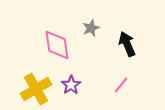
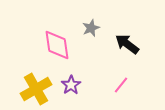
black arrow: rotated 30 degrees counterclockwise
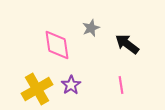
pink line: rotated 48 degrees counterclockwise
yellow cross: moved 1 px right
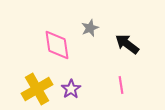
gray star: moved 1 px left
purple star: moved 4 px down
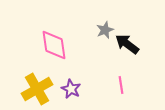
gray star: moved 15 px right, 2 px down
pink diamond: moved 3 px left
purple star: rotated 12 degrees counterclockwise
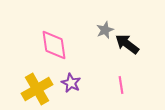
purple star: moved 6 px up
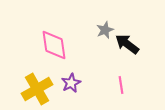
purple star: rotated 18 degrees clockwise
